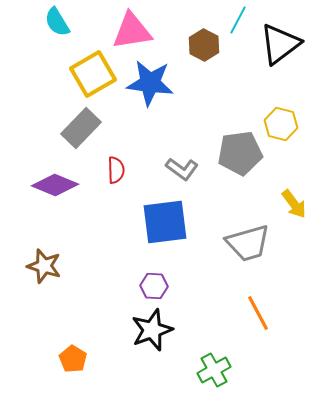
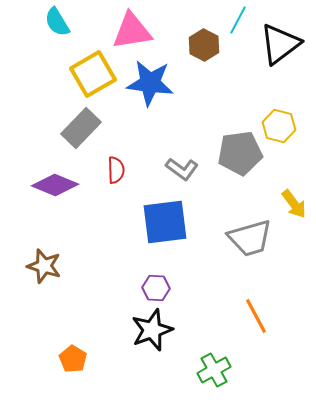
yellow hexagon: moved 2 px left, 2 px down
gray trapezoid: moved 2 px right, 5 px up
purple hexagon: moved 2 px right, 2 px down
orange line: moved 2 px left, 3 px down
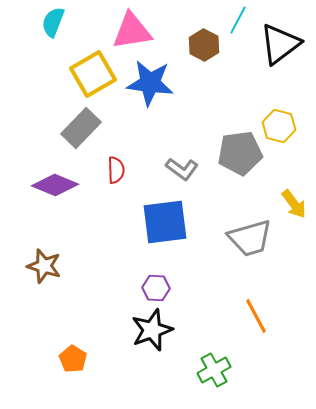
cyan semicircle: moved 4 px left; rotated 52 degrees clockwise
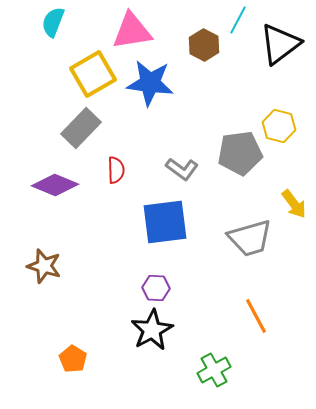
black star: rotated 9 degrees counterclockwise
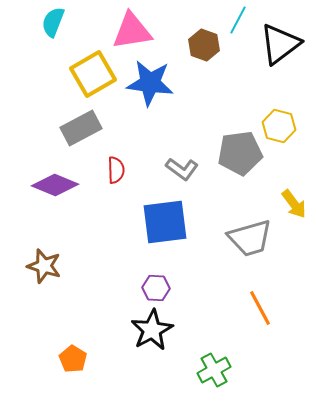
brown hexagon: rotated 8 degrees counterclockwise
gray rectangle: rotated 18 degrees clockwise
orange line: moved 4 px right, 8 px up
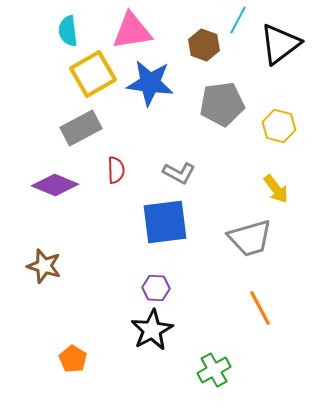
cyan semicircle: moved 15 px right, 9 px down; rotated 28 degrees counterclockwise
gray pentagon: moved 18 px left, 49 px up
gray L-shape: moved 3 px left, 4 px down; rotated 8 degrees counterclockwise
yellow arrow: moved 18 px left, 15 px up
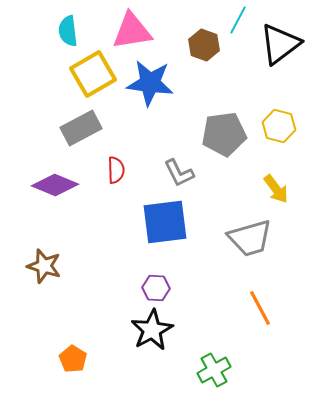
gray pentagon: moved 2 px right, 30 px down
gray L-shape: rotated 36 degrees clockwise
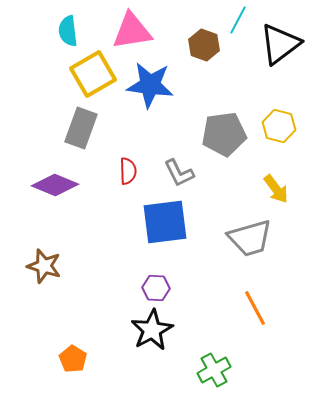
blue star: moved 2 px down
gray rectangle: rotated 42 degrees counterclockwise
red semicircle: moved 12 px right, 1 px down
orange line: moved 5 px left
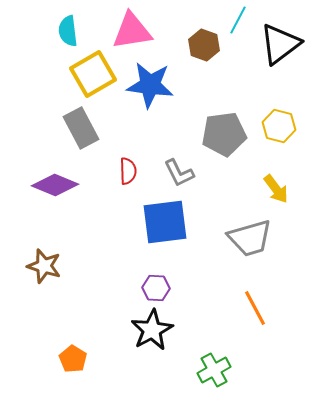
gray rectangle: rotated 48 degrees counterclockwise
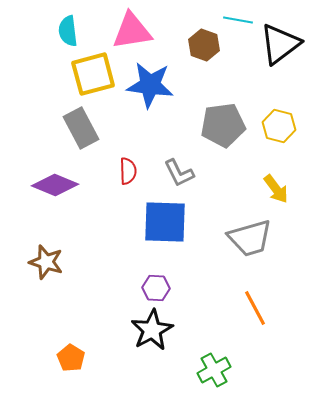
cyan line: rotated 72 degrees clockwise
yellow square: rotated 15 degrees clockwise
gray pentagon: moved 1 px left, 9 px up
blue square: rotated 9 degrees clockwise
brown star: moved 2 px right, 4 px up
orange pentagon: moved 2 px left, 1 px up
